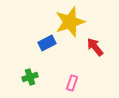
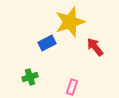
pink rectangle: moved 4 px down
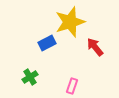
green cross: rotated 14 degrees counterclockwise
pink rectangle: moved 1 px up
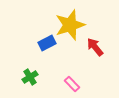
yellow star: moved 3 px down
pink rectangle: moved 2 px up; rotated 63 degrees counterclockwise
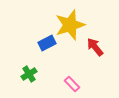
green cross: moved 1 px left, 3 px up
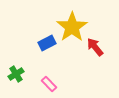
yellow star: moved 2 px right, 2 px down; rotated 16 degrees counterclockwise
green cross: moved 13 px left
pink rectangle: moved 23 px left
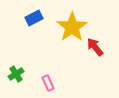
blue rectangle: moved 13 px left, 25 px up
pink rectangle: moved 1 px left, 1 px up; rotated 21 degrees clockwise
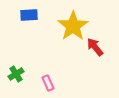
blue rectangle: moved 5 px left, 3 px up; rotated 24 degrees clockwise
yellow star: moved 1 px right, 1 px up
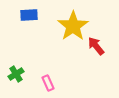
red arrow: moved 1 px right, 1 px up
